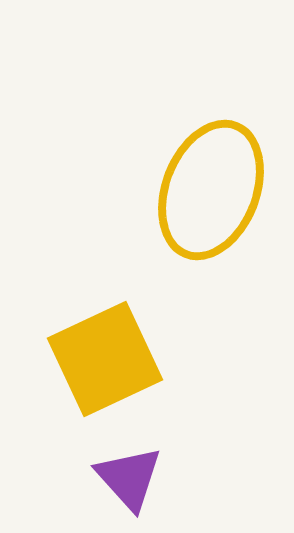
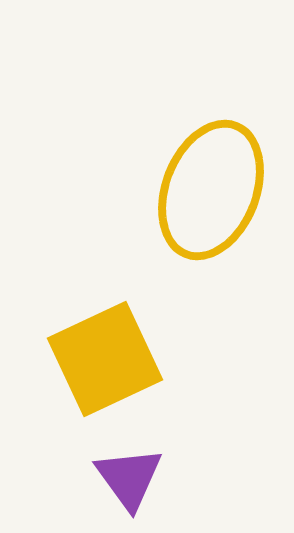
purple triangle: rotated 6 degrees clockwise
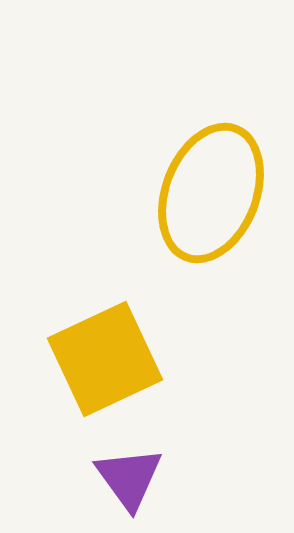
yellow ellipse: moved 3 px down
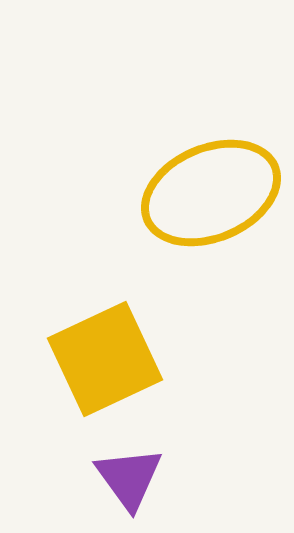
yellow ellipse: rotated 46 degrees clockwise
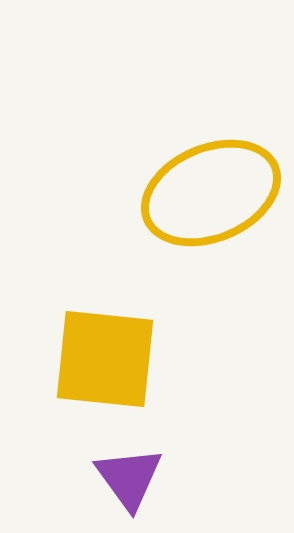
yellow square: rotated 31 degrees clockwise
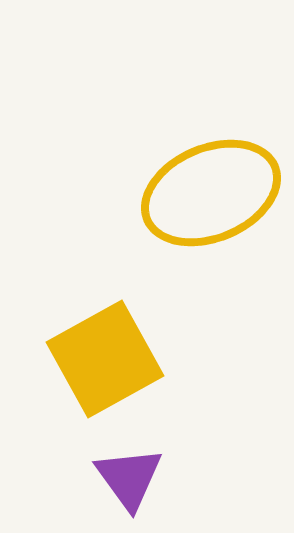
yellow square: rotated 35 degrees counterclockwise
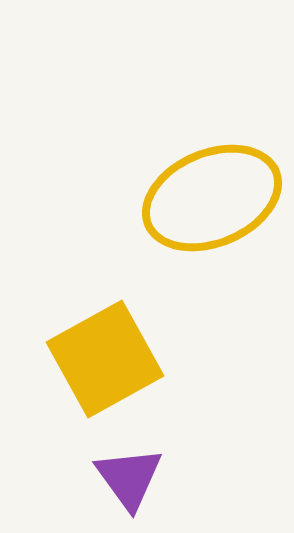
yellow ellipse: moved 1 px right, 5 px down
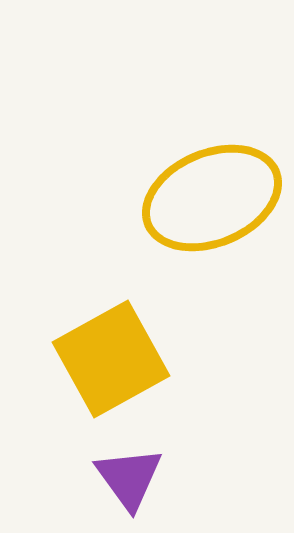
yellow square: moved 6 px right
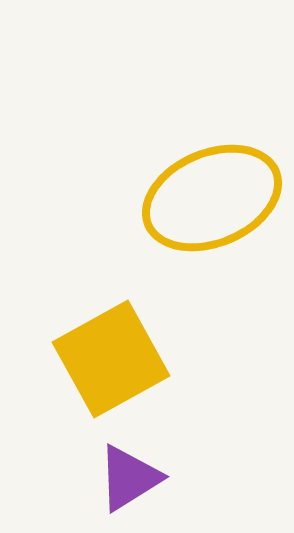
purple triangle: rotated 34 degrees clockwise
